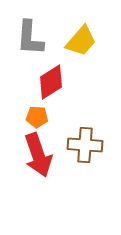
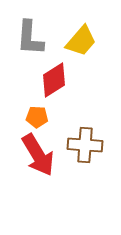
red diamond: moved 3 px right, 2 px up
red arrow: rotated 12 degrees counterclockwise
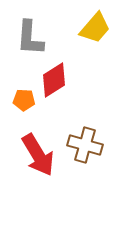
yellow trapezoid: moved 14 px right, 13 px up
orange pentagon: moved 13 px left, 17 px up
brown cross: rotated 12 degrees clockwise
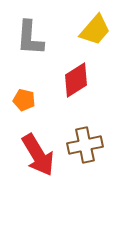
yellow trapezoid: moved 2 px down
red diamond: moved 22 px right
orange pentagon: rotated 10 degrees clockwise
brown cross: rotated 28 degrees counterclockwise
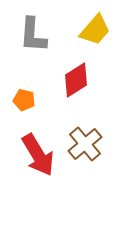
gray L-shape: moved 3 px right, 3 px up
brown cross: moved 1 px up; rotated 28 degrees counterclockwise
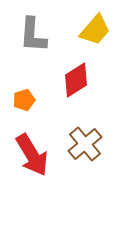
orange pentagon: rotated 30 degrees counterclockwise
red arrow: moved 6 px left
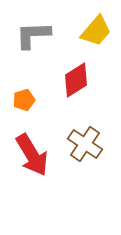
yellow trapezoid: moved 1 px right, 1 px down
gray L-shape: rotated 84 degrees clockwise
brown cross: rotated 16 degrees counterclockwise
